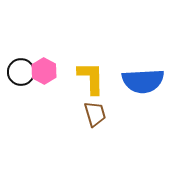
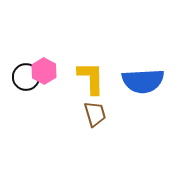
black circle: moved 5 px right, 5 px down
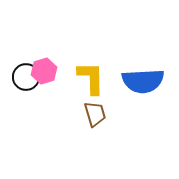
pink hexagon: rotated 15 degrees clockwise
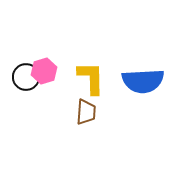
brown trapezoid: moved 9 px left, 2 px up; rotated 20 degrees clockwise
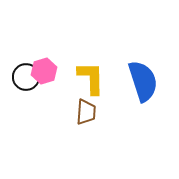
blue semicircle: rotated 105 degrees counterclockwise
